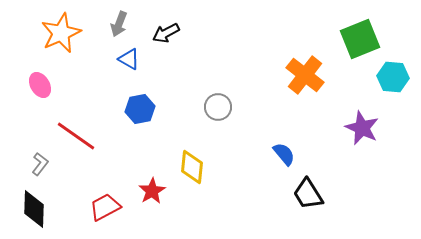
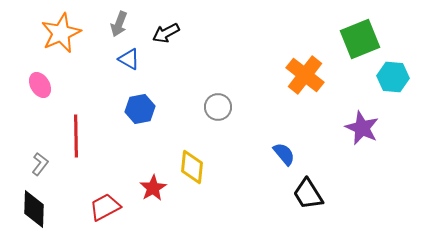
red line: rotated 54 degrees clockwise
red star: moved 1 px right, 3 px up
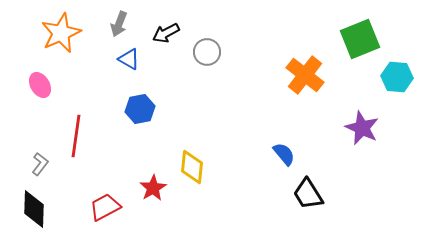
cyan hexagon: moved 4 px right
gray circle: moved 11 px left, 55 px up
red line: rotated 9 degrees clockwise
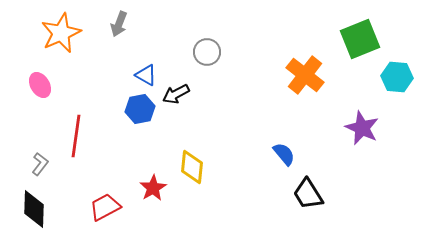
black arrow: moved 10 px right, 61 px down
blue triangle: moved 17 px right, 16 px down
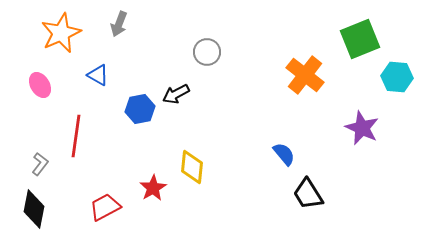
blue triangle: moved 48 px left
black diamond: rotated 9 degrees clockwise
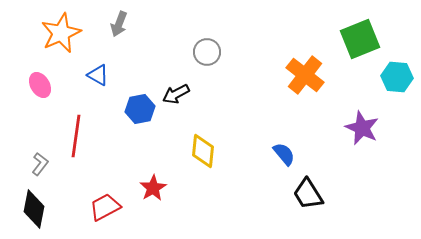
yellow diamond: moved 11 px right, 16 px up
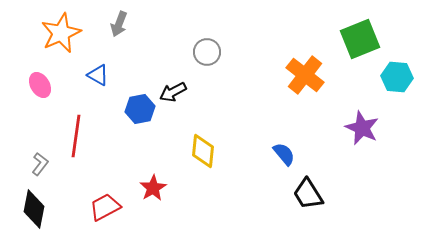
black arrow: moved 3 px left, 2 px up
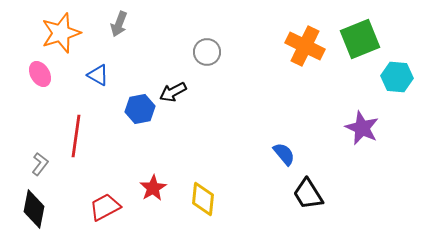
orange star: rotated 6 degrees clockwise
orange cross: moved 29 px up; rotated 12 degrees counterclockwise
pink ellipse: moved 11 px up
yellow diamond: moved 48 px down
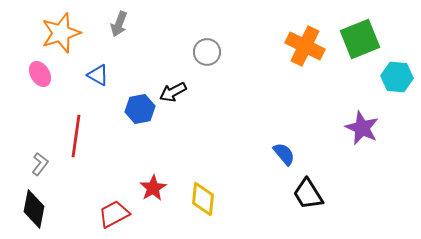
red trapezoid: moved 9 px right, 7 px down
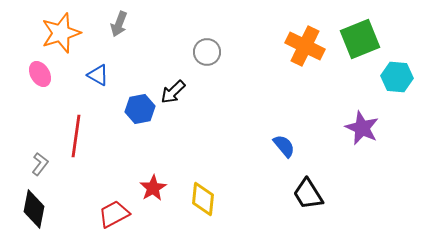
black arrow: rotated 16 degrees counterclockwise
blue semicircle: moved 8 px up
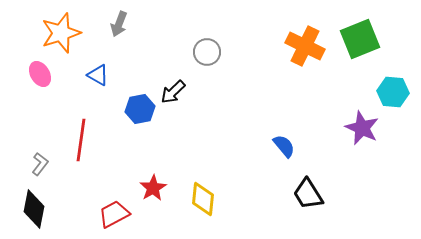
cyan hexagon: moved 4 px left, 15 px down
red line: moved 5 px right, 4 px down
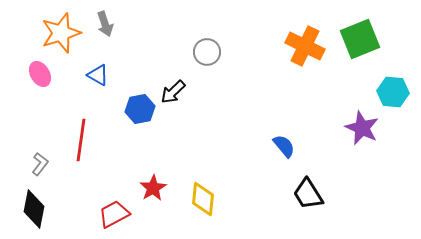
gray arrow: moved 14 px left; rotated 40 degrees counterclockwise
